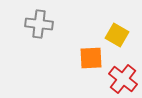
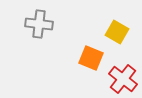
yellow square: moved 3 px up
orange square: rotated 25 degrees clockwise
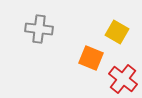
gray cross: moved 5 px down
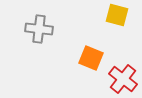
yellow square: moved 17 px up; rotated 15 degrees counterclockwise
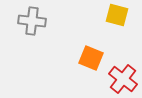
gray cross: moved 7 px left, 8 px up
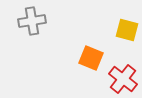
yellow square: moved 10 px right, 15 px down
gray cross: rotated 16 degrees counterclockwise
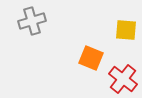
gray cross: rotated 8 degrees counterclockwise
yellow square: moved 1 px left; rotated 10 degrees counterclockwise
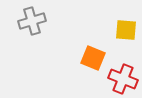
orange square: moved 2 px right
red cross: rotated 16 degrees counterclockwise
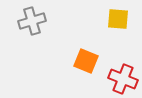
yellow square: moved 8 px left, 11 px up
orange square: moved 7 px left, 3 px down
